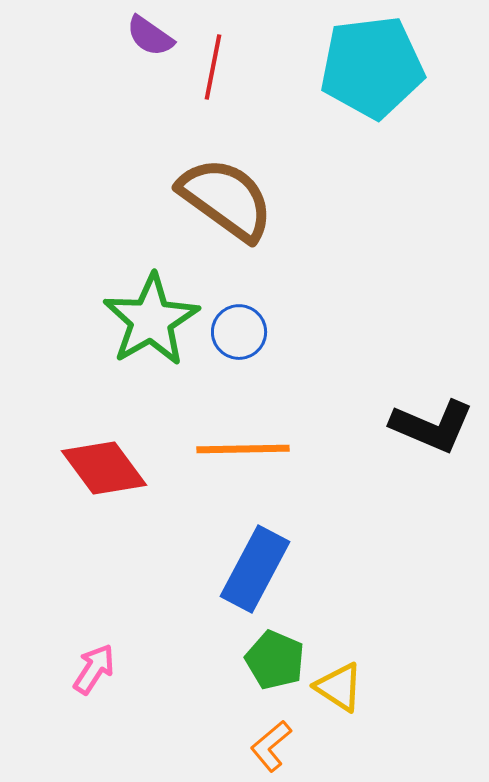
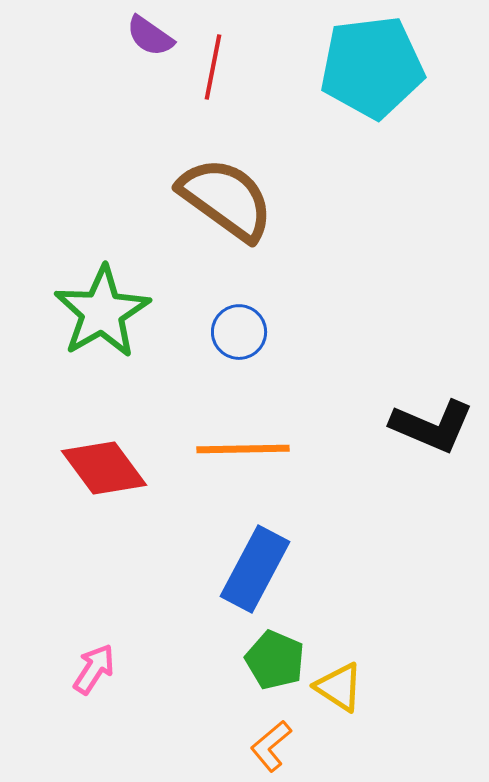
green star: moved 49 px left, 8 px up
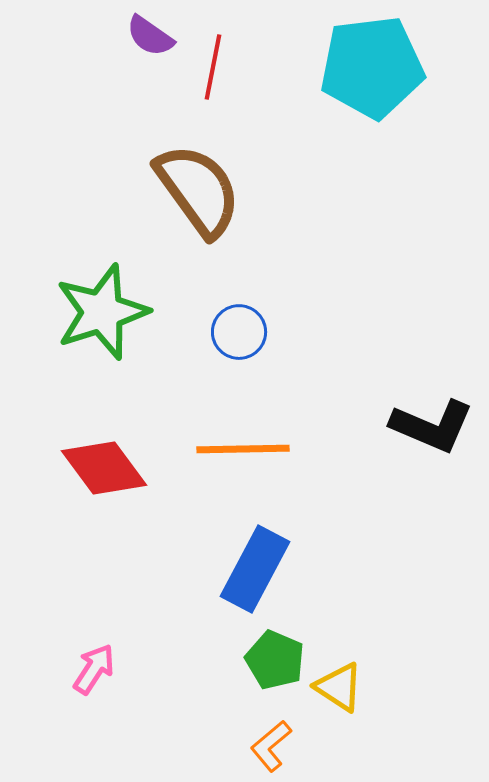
brown semicircle: moved 28 px left, 9 px up; rotated 18 degrees clockwise
green star: rotated 12 degrees clockwise
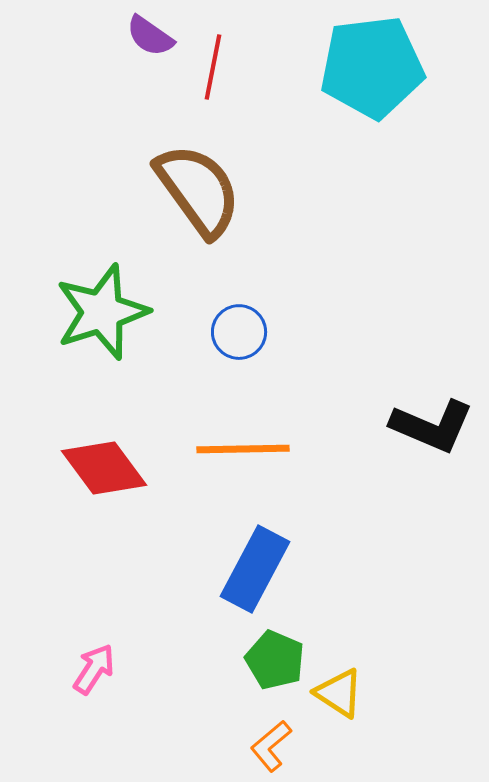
yellow triangle: moved 6 px down
